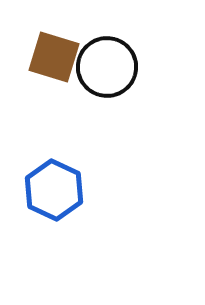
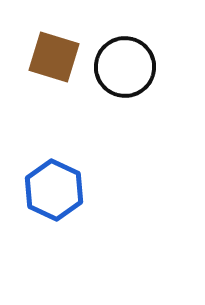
black circle: moved 18 px right
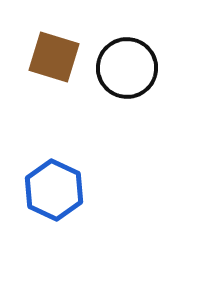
black circle: moved 2 px right, 1 px down
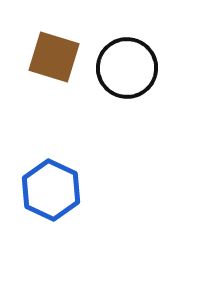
blue hexagon: moved 3 px left
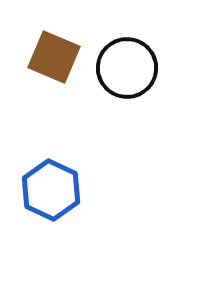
brown square: rotated 6 degrees clockwise
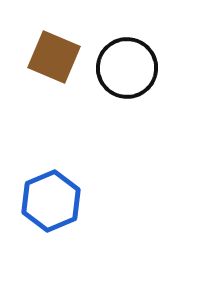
blue hexagon: moved 11 px down; rotated 12 degrees clockwise
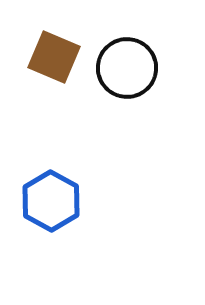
blue hexagon: rotated 8 degrees counterclockwise
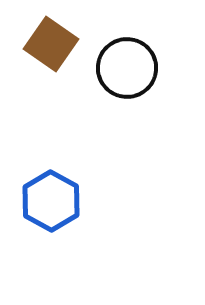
brown square: moved 3 px left, 13 px up; rotated 12 degrees clockwise
